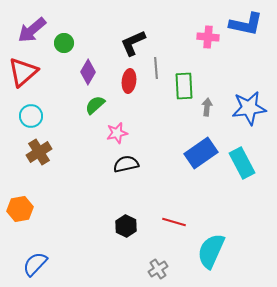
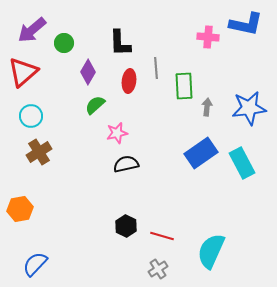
black L-shape: moved 13 px left; rotated 68 degrees counterclockwise
red line: moved 12 px left, 14 px down
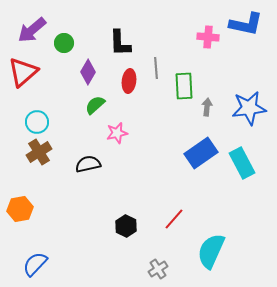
cyan circle: moved 6 px right, 6 px down
black semicircle: moved 38 px left
red line: moved 12 px right, 17 px up; rotated 65 degrees counterclockwise
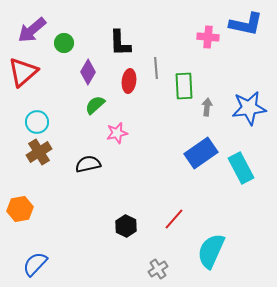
cyan rectangle: moved 1 px left, 5 px down
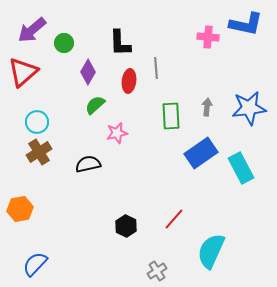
green rectangle: moved 13 px left, 30 px down
gray cross: moved 1 px left, 2 px down
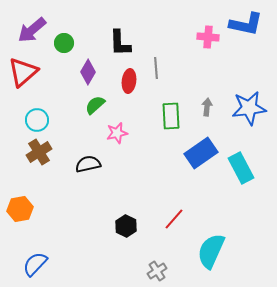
cyan circle: moved 2 px up
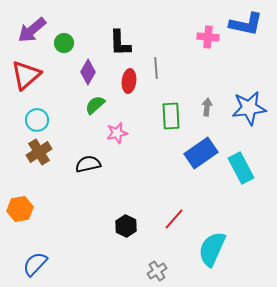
red triangle: moved 3 px right, 3 px down
cyan semicircle: moved 1 px right, 2 px up
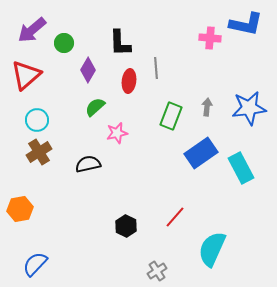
pink cross: moved 2 px right, 1 px down
purple diamond: moved 2 px up
green semicircle: moved 2 px down
green rectangle: rotated 24 degrees clockwise
red line: moved 1 px right, 2 px up
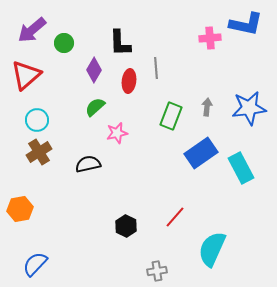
pink cross: rotated 10 degrees counterclockwise
purple diamond: moved 6 px right
gray cross: rotated 24 degrees clockwise
